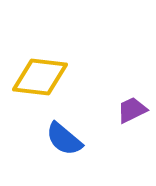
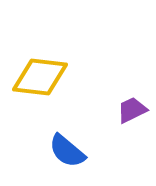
blue semicircle: moved 3 px right, 12 px down
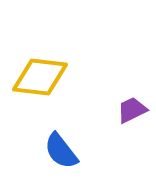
blue semicircle: moved 6 px left; rotated 12 degrees clockwise
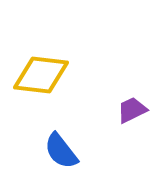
yellow diamond: moved 1 px right, 2 px up
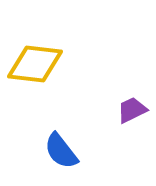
yellow diamond: moved 6 px left, 11 px up
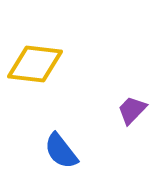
purple trapezoid: rotated 20 degrees counterclockwise
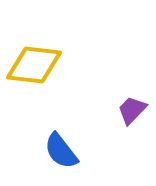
yellow diamond: moved 1 px left, 1 px down
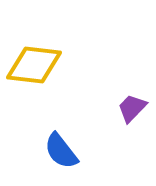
purple trapezoid: moved 2 px up
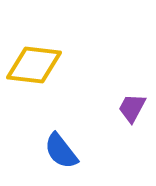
purple trapezoid: rotated 16 degrees counterclockwise
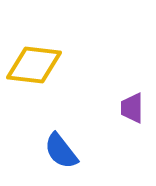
purple trapezoid: rotated 28 degrees counterclockwise
